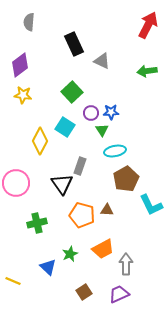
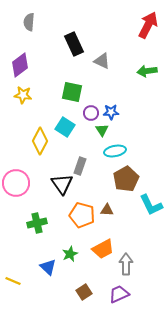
green square: rotated 35 degrees counterclockwise
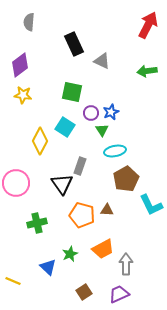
blue star: rotated 21 degrees counterclockwise
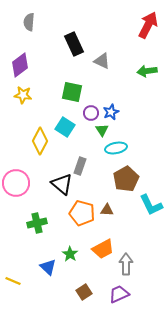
cyan ellipse: moved 1 px right, 3 px up
black triangle: rotated 15 degrees counterclockwise
orange pentagon: moved 2 px up
green star: rotated 14 degrees counterclockwise
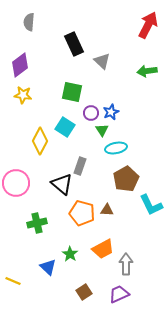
gray triangle: rotated 18 degrees clockwise
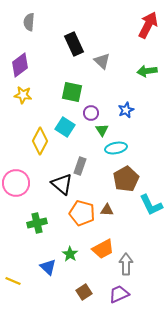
blue star: moved 15 px right, 2 px up
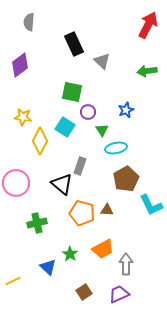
yellow star: moved 22 px down
purple circle: moved 3 px left, 1 px up
yellow line: rotated 49 degrees counterclockwise
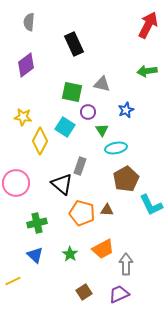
gray triangle: moved 23 px down; rotated 30 degrees counterclockwise
purple diamond: moved 6 px right
blue triangle: moved 13 px left, 12 px up
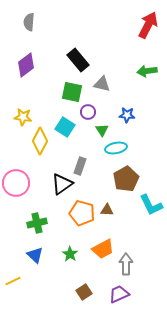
black rectangle: moved 4 px right, 16 px down; rotated 15 degrees counterclockwise
blue star: moved 1 px right, 5 px down; rotated 28 degrees clockwise
black triangle: rotated 45 degrees clockwise
